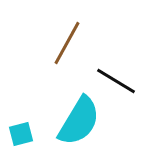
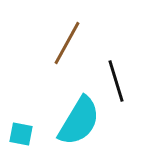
black line: rotated 42 degrees clockwise
cyan square: rotated 25 degrees clockwise
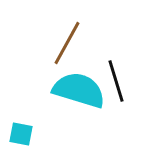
cyan semicircle: moved 31 px up; rotated 104 degrees counterclockwise
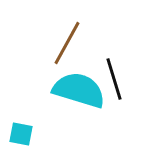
black line: moved 2 px left, 2 px up
